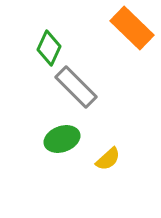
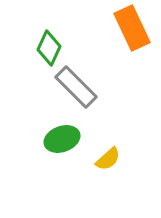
orange rectangle: rotated 21 degrees clockwise
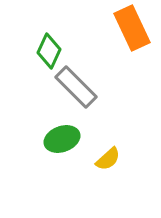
green diamond: moved 3 px down
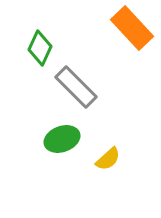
orange rectangle: rotated 18 degrees counterclockwise
green diamond: moved 9 px left, 3 px up
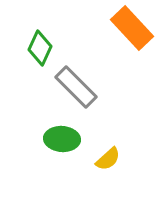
green ellipse: rotated 24 degrees clockwise
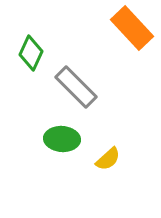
green diamond: moved 9 px left, 5 px down
